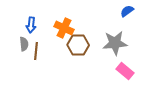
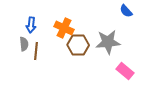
blue semicircle: moved 1 px left; rotated 96 degrees counterclockwise
gray star: moved 7 px left, 1 px up
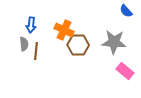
orange cross: moved 2 px down
gray star: moved 6 px right; rotated 10 degrees clockwise
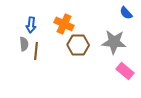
blue semicircle: moved 2 px down
orange cross: moved 6 px up
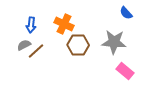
gray semicircle: moved 1 px down; rotated 112 degrees counterclockwise
brown line: rotated 42 degrees clockwise
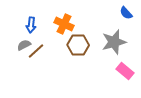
gray star: rotated 20 degrees counterclockwise
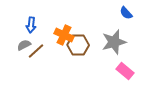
orange cross: moved 11 px down
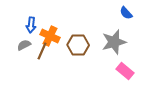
orange cross: moved 14 px left, 1 px down
brown line: moved 6 px right; rotated 24 degrees counterclockwise
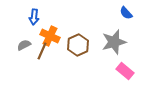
blue arrow: moved 3 px right, 8 px up
brown hexagon: rotated 25 degrees counterclockwise
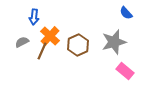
orange cross: rotated 18 degrees clockwise
gray semicircle: moved 2 px left, 3 px up
